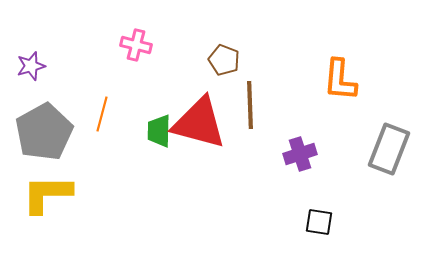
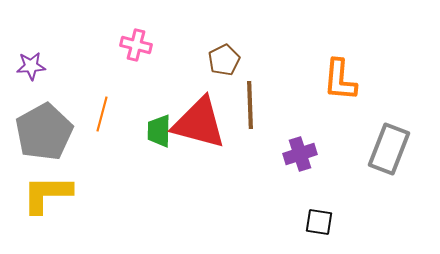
brown pentagon: rotated 24 degrees clockwise
purple star: rotated 12 degrees clockwise
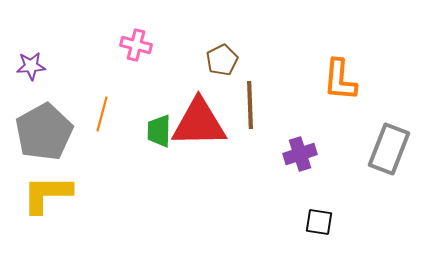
brown pentagon: moved 2 px left
red triangle: rotated 16 degrees counterclockwise
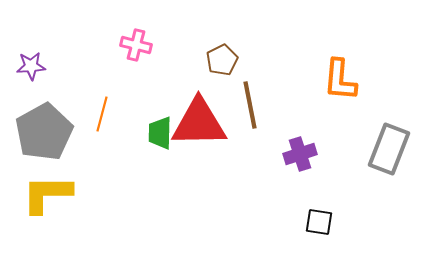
brown line: rotated 9 degrees counterclockwise
green trapezoid: moved 1 px right, 2 px down
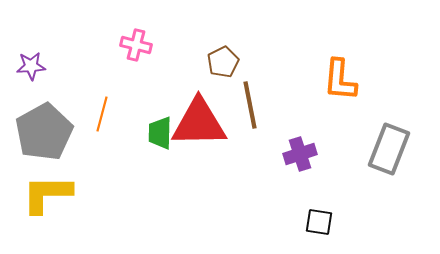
brown pentagon: moved 1 px right, 2 px down
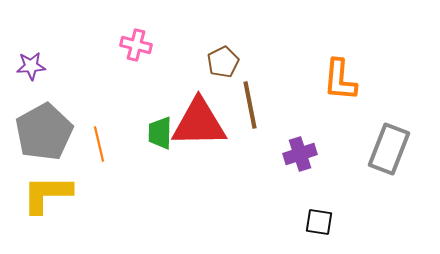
orange line: moved 3 px left, 30 px down; rotated 28 degrees counterclockwise
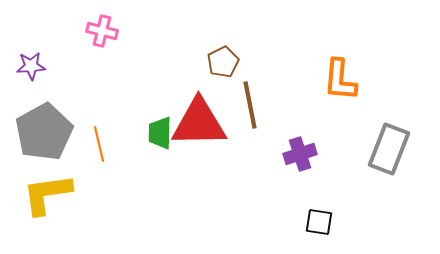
pink cross: moved 34 px left, 14 px up
yellow L-shape: rotated 8 degrees counterclockwise
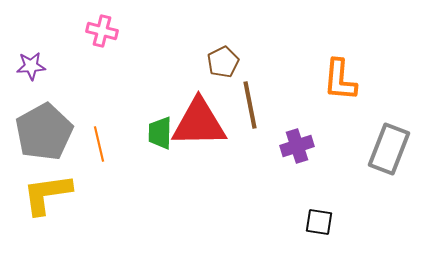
purple cross: moved 3 px left, 8 px up
